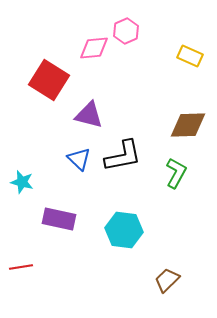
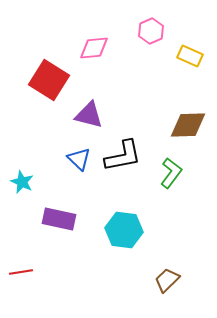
pink hexagon: moved 25 px right
green L-shape: moved 5 px left; rotated 8 degrees clockwise
cyan star: rotated 10 degrees clockwise
red line: moved 5 px down
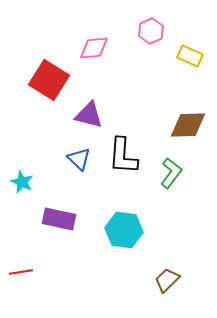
black L-shape: rotated 105 degrees clockwise
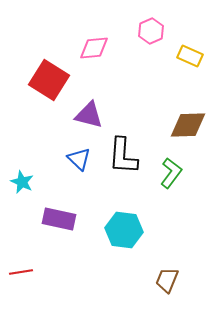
brown trapezoid: rotated 24 degrees counterclockwise
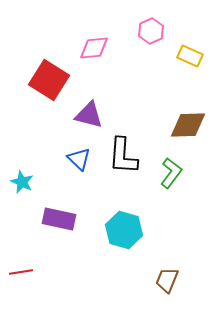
cyan hexagon: rotated 9 degrees clockwise
